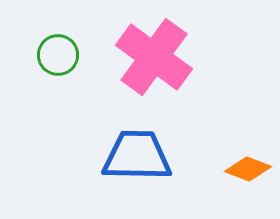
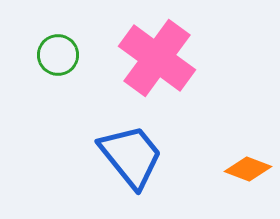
pink cross: moved 3 px right, 1 px down
blue trapezoid: moved 6 px left; rotated 50 degrees clockwise
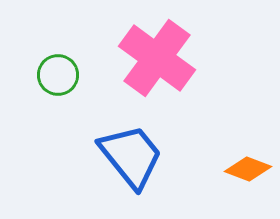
green circle: moved 20 px down
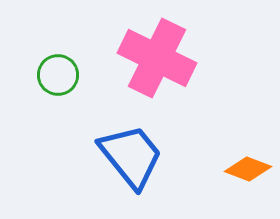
pink cross: rotated 10 degrees counterclockwise
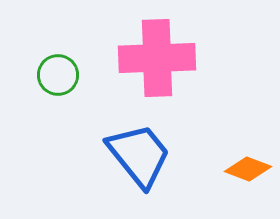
pink cross: rotated 28 degrees counterclockwise
blue trapezoid: moved 8 px right, 1 px up
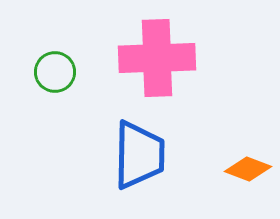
green circle: moved 3 px left, 3 px up
blue trapezoid: rotated 40 degrees clockwise
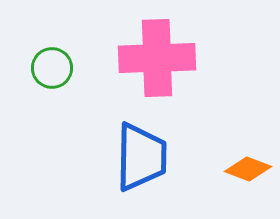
green circle: moved 3 px left, 4 px up
blue trapezoid: moved 2 px right, 2 px down
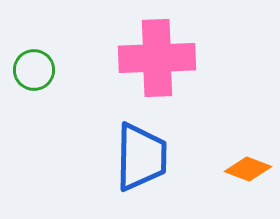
green circle: moved 18 px left, 2 px down
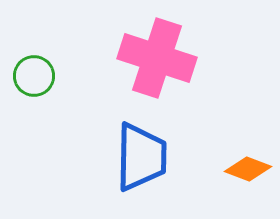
pink cross: rotated 20 degrees clockwise
green circle: moved 6 px down
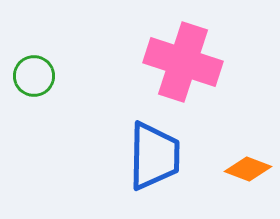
pink cross: moved 26 px right, 4 px down
blue trapezoid: moved 13 px right, 1 px up
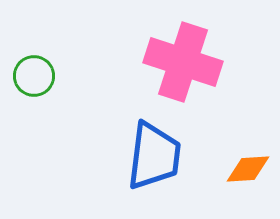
blue trapezoid: rotated 6 degrees clockwise
orange diamond: rotated 24 degrees counterclockwise
